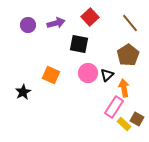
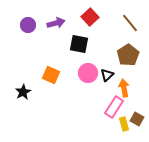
yellow rectangle: rotated 32 degrees clockwise
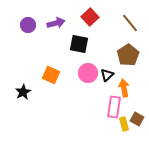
pink rectangle: rotated 25 degrees counterclockwise
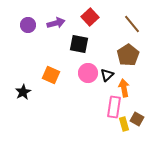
brown line: moved 2 px right, 1 px down
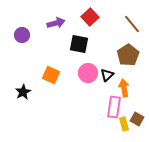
purple circle: moved 6 px left, 10 px down
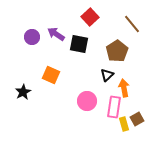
purple arrow: moved 11 px down; rotated 132 degrees counterclockwise
purple circle: moved 10 px right, 2 px down
brown pentagon: moved 11 px left, 4 px up
pink circle: moved 1 px left, 28 px down
brown square: rotated 32 degrees clockwise
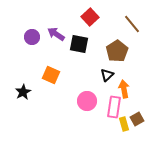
orange arrow: moved 1 px down
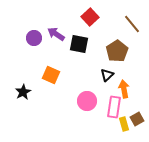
purple circle: moved 2 px right, 1 px down
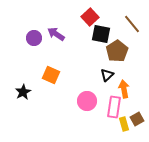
black square: moved 22 px right, 10 px up
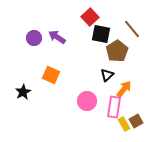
brown line: moved 5 px down
purple arrow: moved 1 px right, 3 px down
orange arrow: rotated 48 degrees clockwise
brown square: moved 1 px left, 2 px down
yellow rectangle: rotated 16 degrees counterclockwise
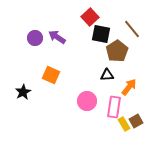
purple circle: moved 1 px right
black triangle: rotated 40 degrees clockwise
orange arrow: moved 5 px right, 2 px up
